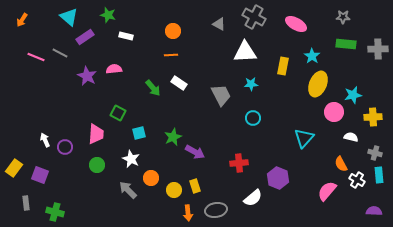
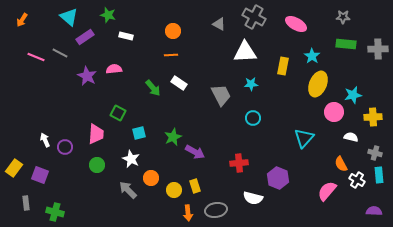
white semicircle at (253, 198): rotated 54 degrees clockwise
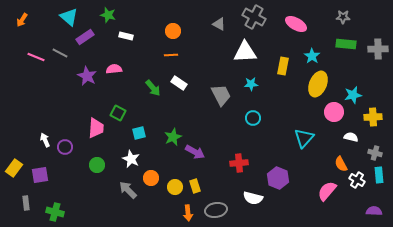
pink trapezoid at (96, 134): moved 6 px up
purple square at (40, 175): rotated 30 degrees counterclockwise
yellow circle at (174, 190): moved 1 px right, 3 px up
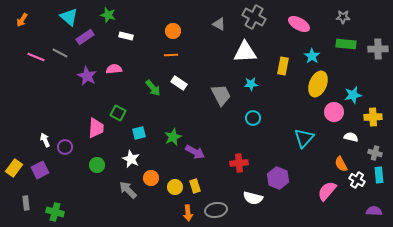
pink ellipse at (296, 24): moved 3 px right
purple square at (40, 175): moved 5 px up; rotated 18 degrees counterclockwise
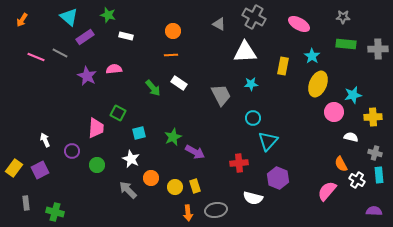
cyan triangle at (304, 138): moved 36 px left, 3 px down
purple circle at (65, 147): moved 7 px right, 4 px down
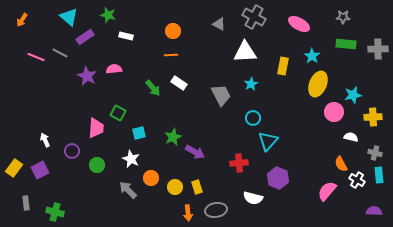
cyan star at (251, 84): rotated 24 degrees counterclockwise
yellow rectangle at (195, 186): moved 2 px right, 1 px down
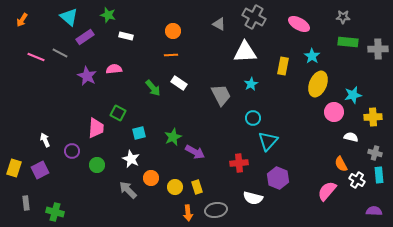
green rectangle at (346, 44): moved 2 px right, 2 px up
yellow rectangle at (14, 168): rotated 18 degrees counterclockwise
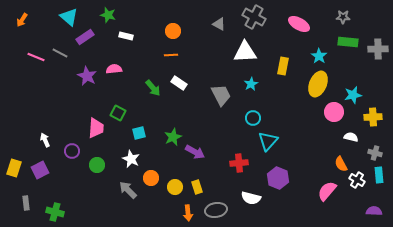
cyan star at (312, 56): moved 7 px right
white semicircle at (253, 198): moved 2 px left
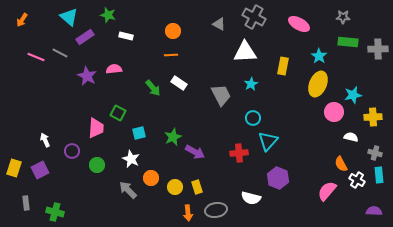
red cross at (239, 163): moved 10 px up
